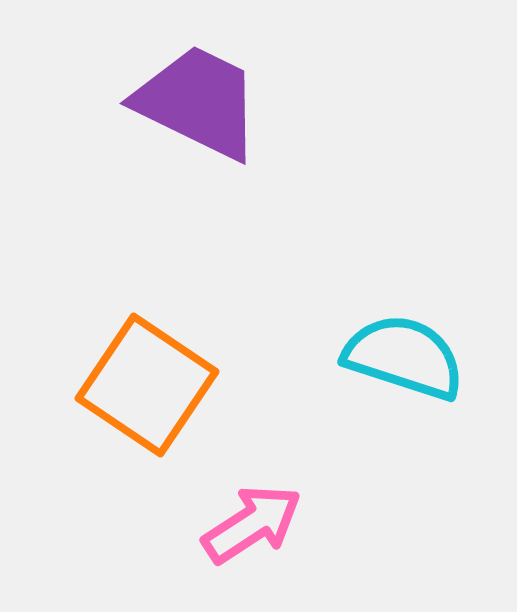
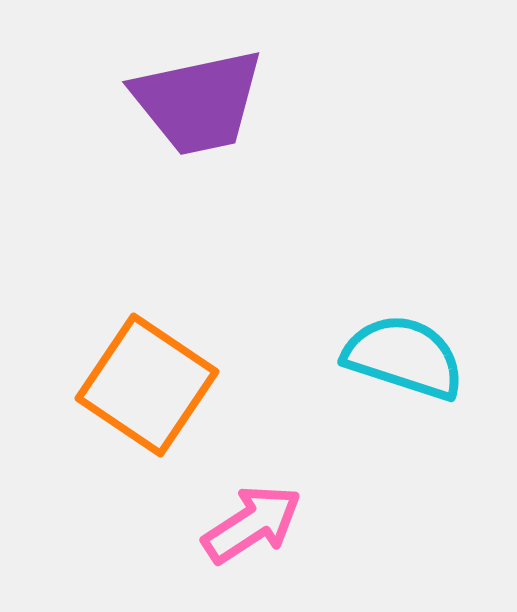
purple trapezoid: rotated 142 degrees clockwise
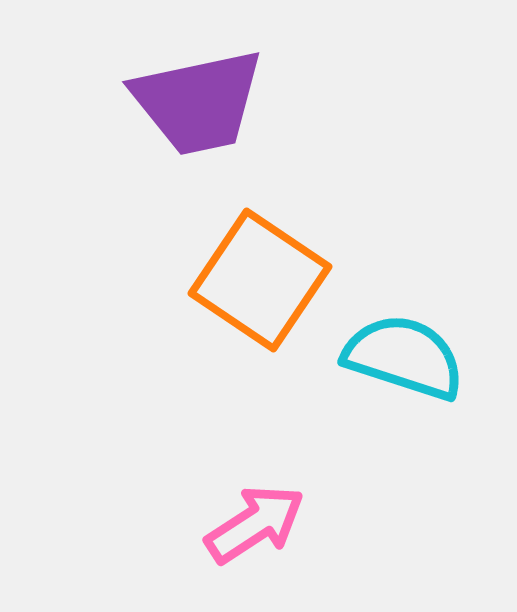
orange square: moved 113 px right, 105 px up
pink arrow: moved 3 px right
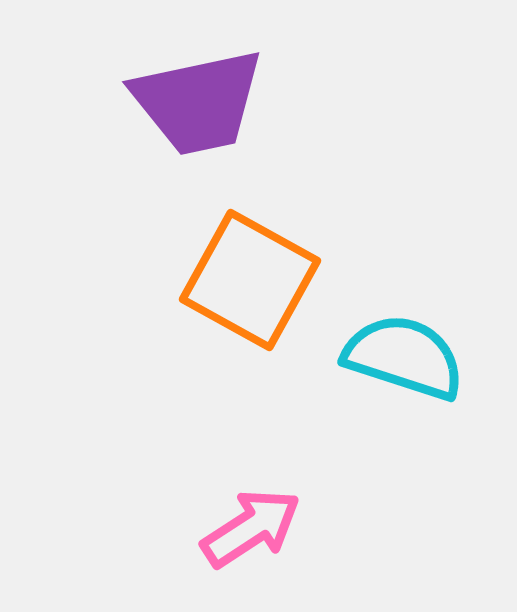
orange square: moved 10 px left; rotated 5 degrees counterclockwise
pink arrow: moved 4 px left, 4 px down
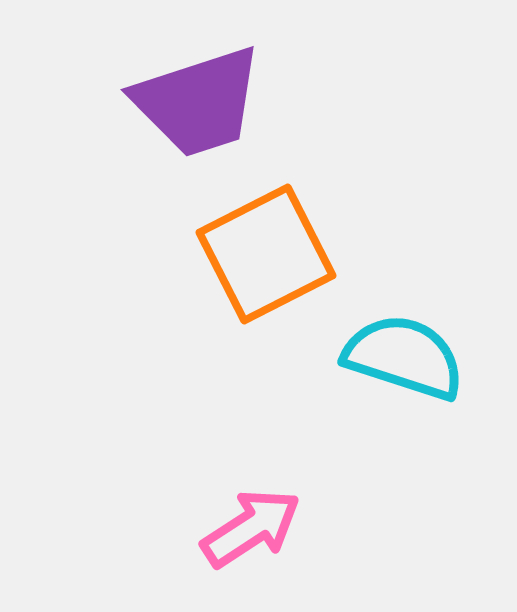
purple trapezoid: rotated 6 degrees counterclockwise
orange square: moved 16 px right, 26 px up; rotated 34 degrees clockwise
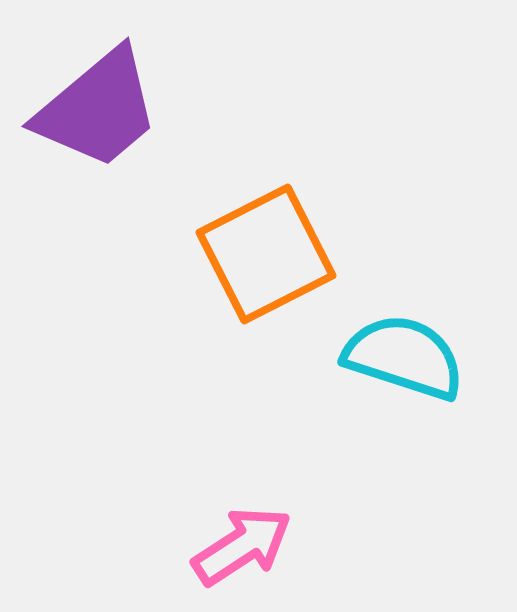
purple trapezoid: moved 100 px left, 7 px down; rotated 22 degrees counterclockwise
pink arrow: moved 9 px left, 18 px down
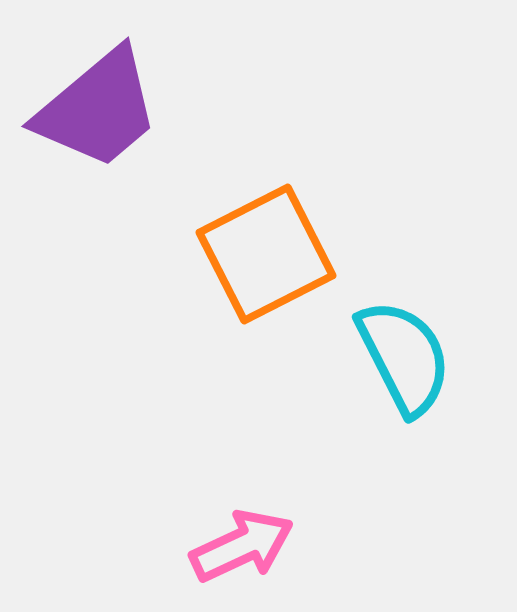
cyan semicircle: rotated 45 degrees clockwise
pink arrow: rotated 8 degrees clockwise
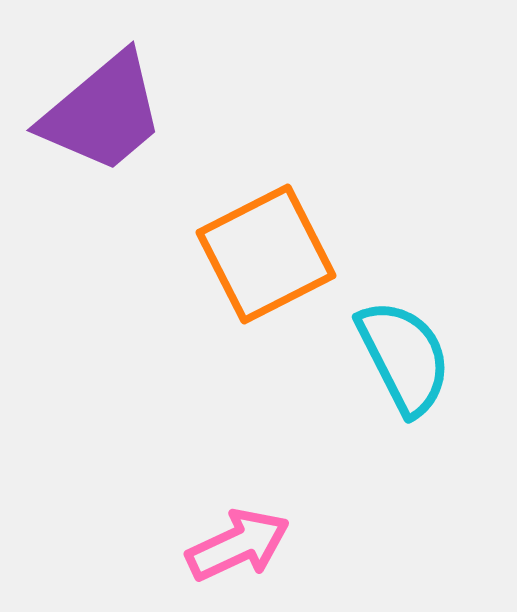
purple trapezoid: moved 5 px right, 4 px down
pink arrow: moved 4 px left, 1 px up
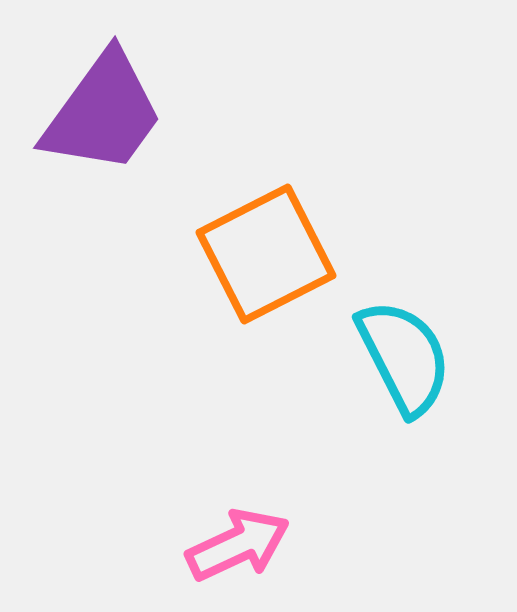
purple trapezoid: rotated 14 degrees counterclockwise
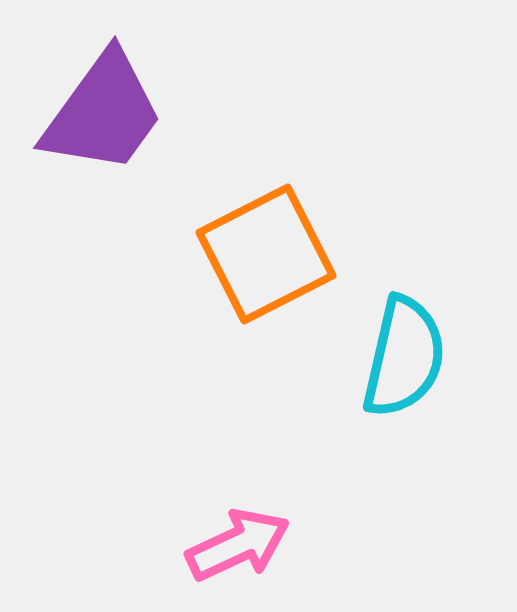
cyan semicircle: rotated 40 degrees clockwise
